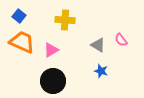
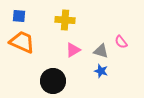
blue square: rotated 32 degrees counterclockwise
pink semicircle: moved 2 px down
gray triangle: moved 3 px right, 6 px down; rotated 14 degrees counterclockwise
pink triangle: moved 22 px right
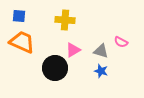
pink semicircle: rotated 24 degrees counterclockwise
black circle: moved 2 px right, 13 px up
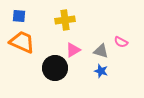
yellow cross: rotated 12 degrees counterclockwise
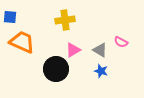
blue square: moved 9 px left, 1 px down
gray triangle: moved 1 px left, 1 px up; rotated 14 degrees clockwise
black circle: moved 1 px right, 1 px down
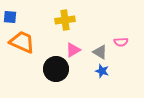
pink semicircle: rotated 32 degrees counterclockwise
gray triangle: moved 2 px down
blue star: moved 1 px right
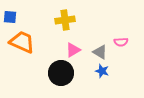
black circle: moved 5 px right, 4 px down
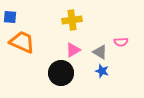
yellow cross: moved 7 px right
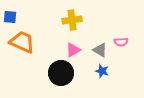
gray triangle: moved 2 px up
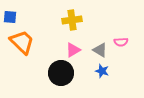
orange trapezoid: rotated 20 degrees clockwise
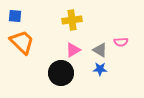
blue square: moved 5 px right, 1 px up
blue star: moved 2 px left, 2 px up; rotated 16 degrees counterclockwise
